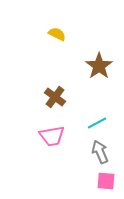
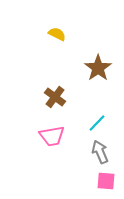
brown star: moved 1 px left, 2 px down
cyan line: rotated 18 degrees counterclockwise
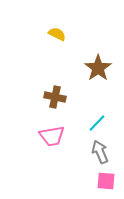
brown cross: rotated 25 degrees counterclockwise
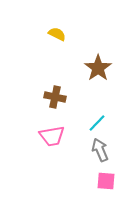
gray arrow: moved 2 px up
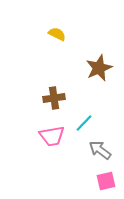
brown star: moved 1 px right; rotated 12 degrees clockwise
brown cross: moved 1 px left, 1 px down; rotated 20 degrees counterclockwise
cyan line: moved 13 px left
gray arrow: rotated 30 degrees counterclockwise
pink square: rotated 18 degrees counterclockwise
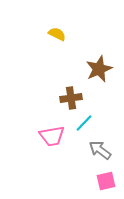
brown star: moved 1 px down
brown cross: moved 17 px right
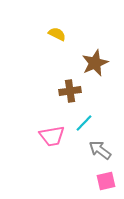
brown star: moved 4 px left, 6 px up
brown cross: moved 1 px left, 7 px up
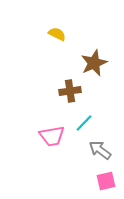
brown star: moved 1 px left
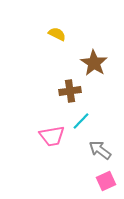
brown star: rotated 16 degrees counterclockwise
cyan line: moved 3 px left, 2 px up
pink square: rotated 12 degrees counterclockwise
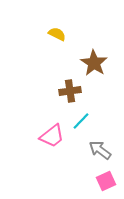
pink trapezoid: rotated 28 degrees counterclockwise
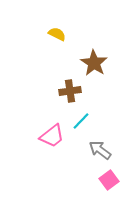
pink square: moved 3 px right, 1 px up; rotated 12 degrees counterclockwise
